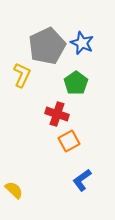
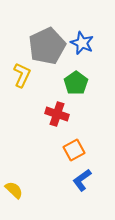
orange square: moved 5 px right, 9 px down
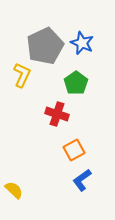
gray pentagon: moved 2 px left
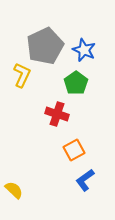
blue star: moved 2 px right, 7 px down
blue L-shape: moved 3 px right
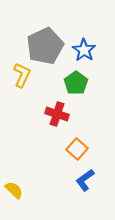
blue star: rotated 10 degrees clockwise
orange square: moved 3 px right, 1 px up; rotated 20 degrees counterclockwise
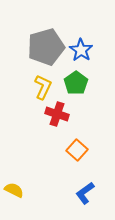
gray pentagon: moved 1 px right, 1 px down; rotated 9 degrees clockwise
blue star: moved 3 px left
yellow L-shape: moved 21 px right, 12 px down
orange square: moved 1 px down
blue L-shape: moved 13 px down
yellow semicircle: rotated 18 degrees counterclockwise
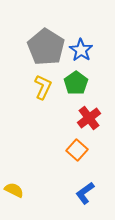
gray pentagon: rotated 24 degrees counterclockwise
red cross: moved 32 px right, 4 px down; rotated 35 degrees clockwise
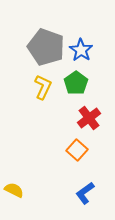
gray pentagon: rotated 12 degrees counterclockwise
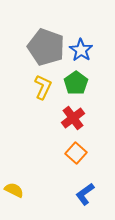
red cross: moved 16 px left
orange square: moved 1 px left, 3 px down
blue L-shape: moved 1 px down
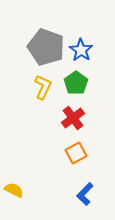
orange square: rotated 20 degrees clockwise
blue L-shape: rotated 10 degrees counterclockwise
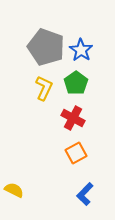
yellow L-shape: moved 1 px right, 1 px down
red cross: rotated 25 degrees counterclockwise
